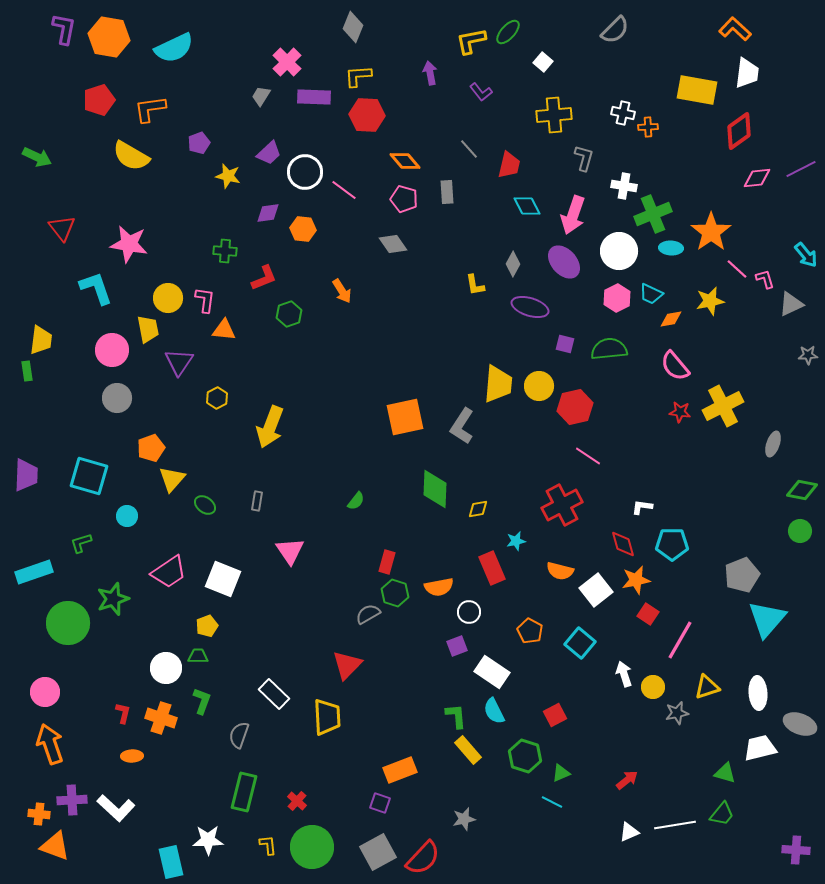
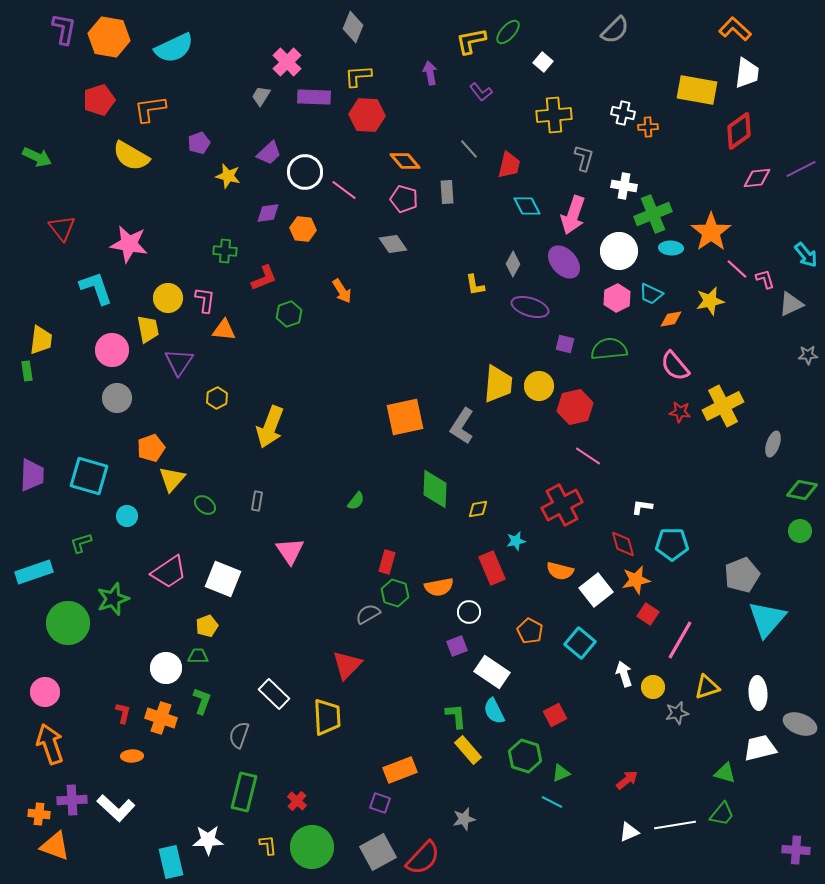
purple trapezoid at (26, 475): moved 6 px right
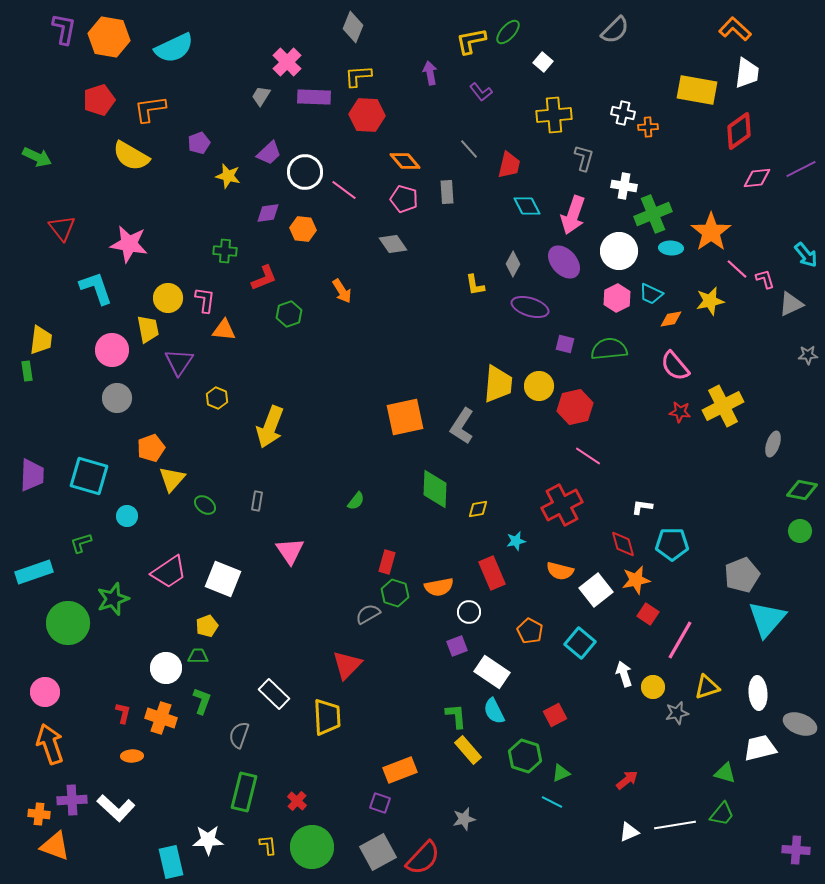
yellow hexagon at (217, 398): rotated 10 degrees counterclockwise
red rectangle at (492, 568): moved 5 px down
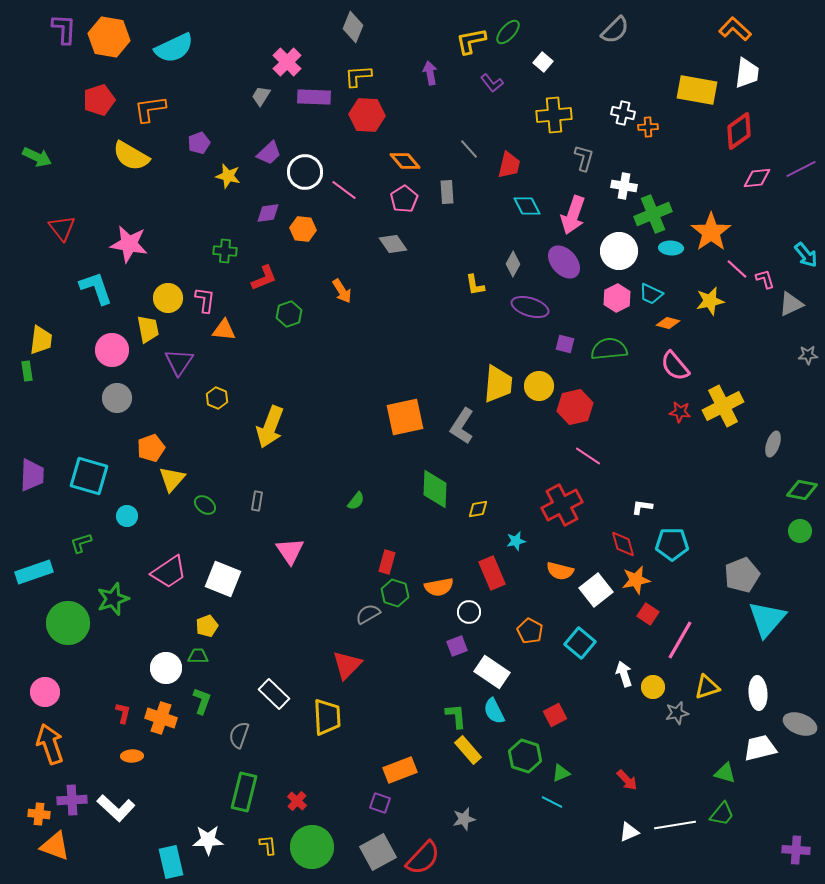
purple L-shape at (64, 29): rotated 8 degrees counterclockwise
purple L-shape at (481, 92): moved 11 px right, 9 px up
pink pentagon at (404, 199): rotated 24 degrees clockwise
orange diamond at (671, 319): moved 3 px left, 4 px down; rotated 25 degrees clockwise
red arrow at (627, 780): rotated 85 degrees clockwise
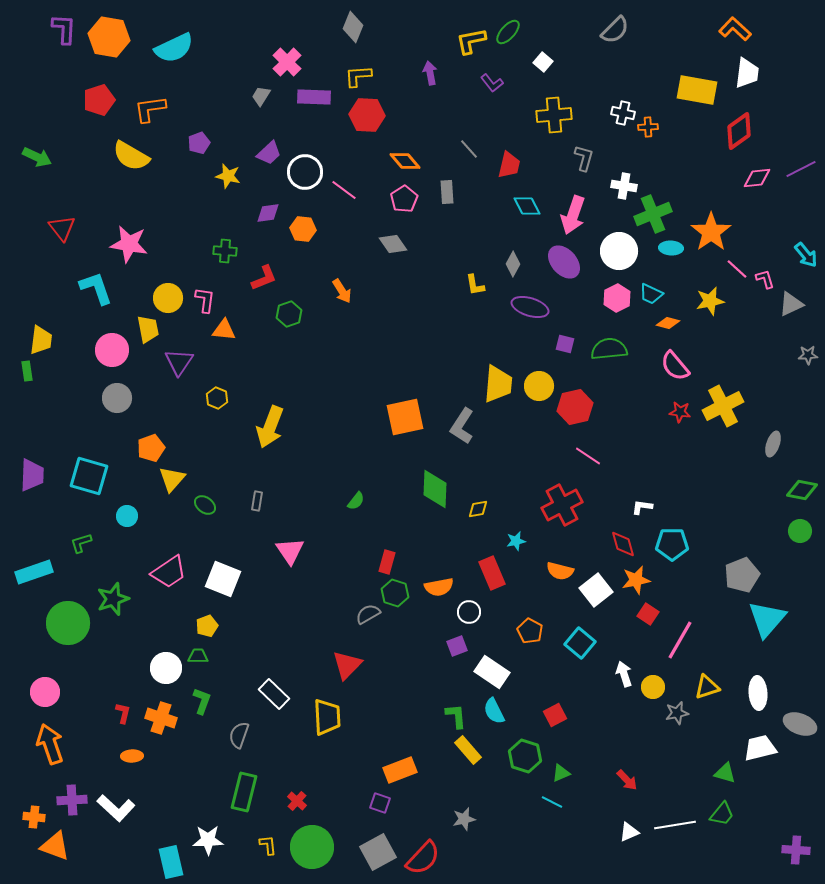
orange cross at (39, 814): moved 5 px left, 3 px down
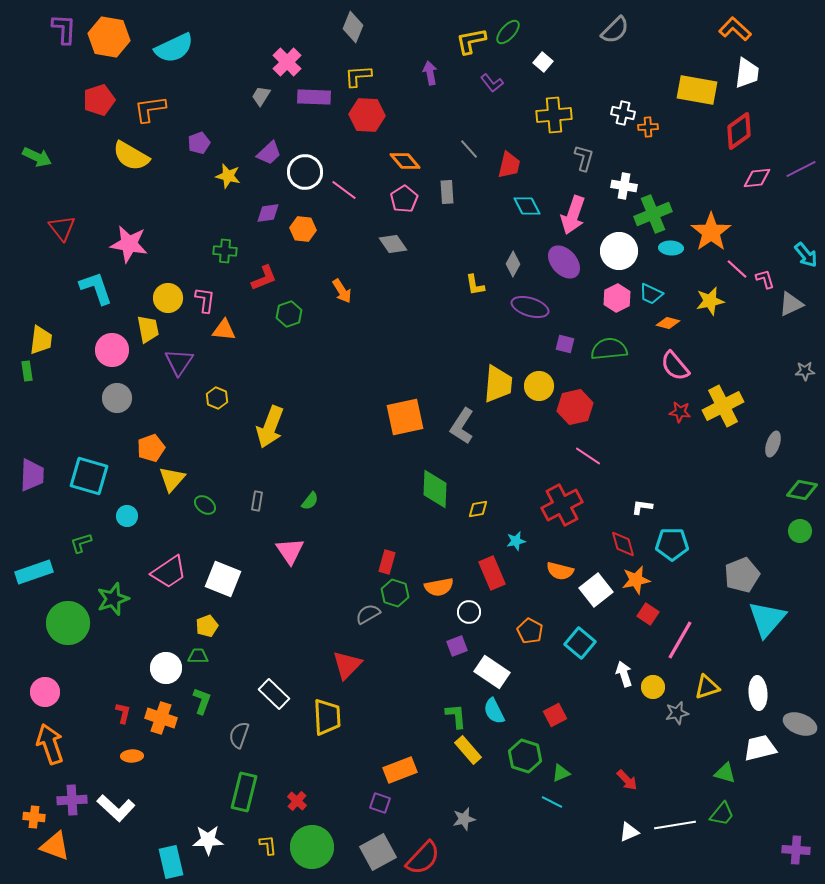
gray star at (808, 355): moved 3 px left, 16 px down
green semicircle at (356, 501): moved 46 px left
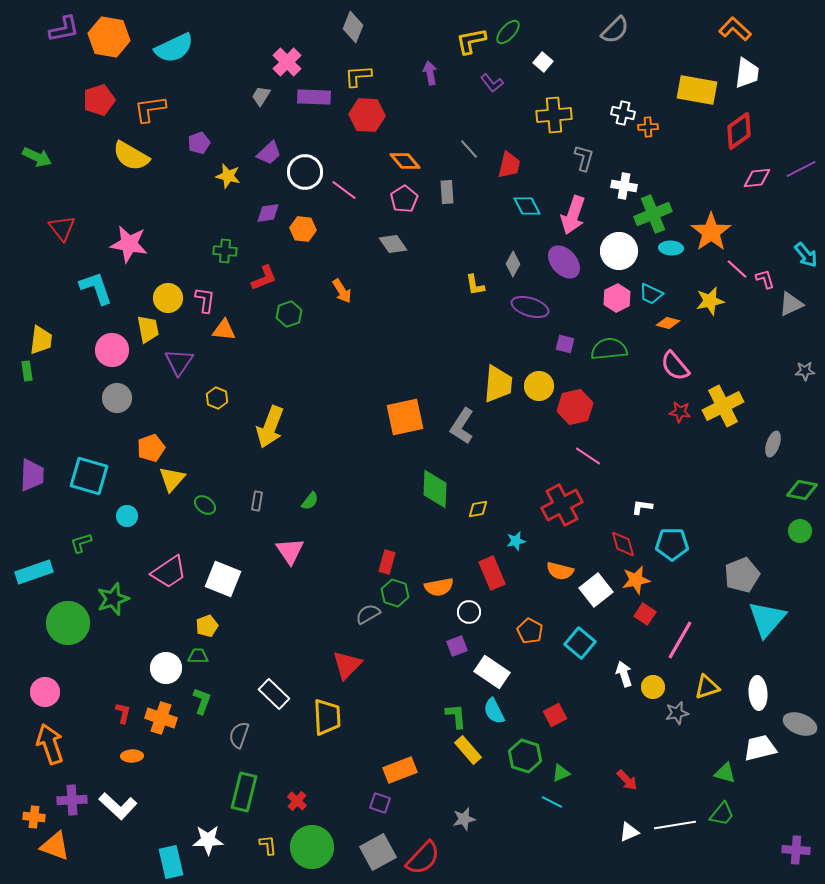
purple L-shape at (64, 29): rotated 76 degrees clockwise
red square at (648, 614): moved 3 px left
white L-shape at (116, 808): moved 2 px right, 2 px up
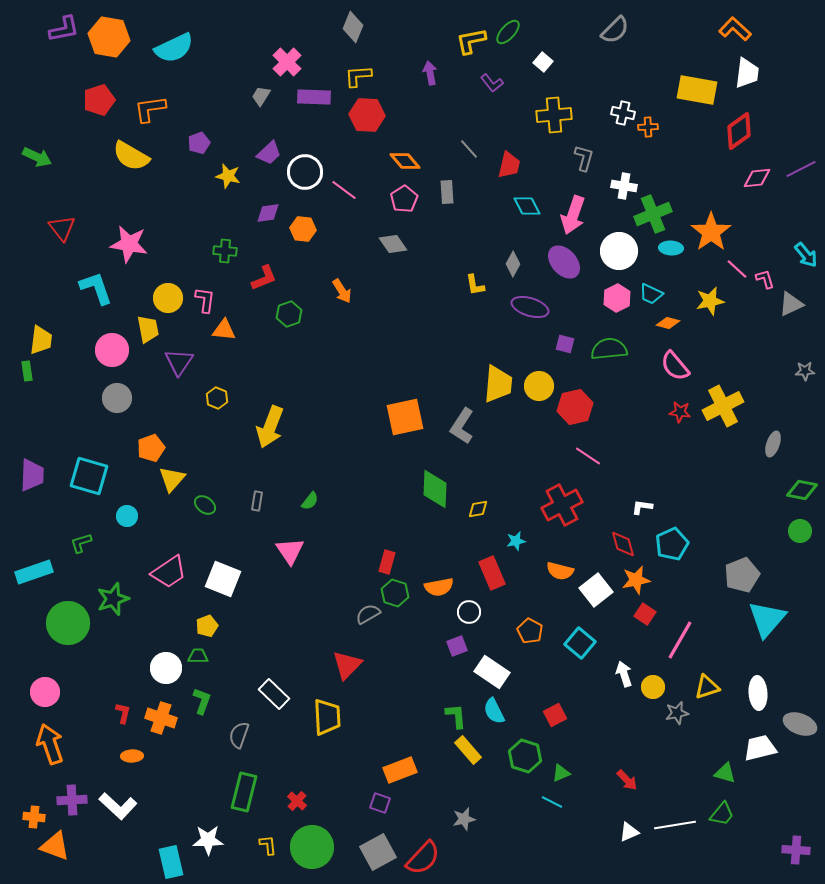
cyan pentagon at (672, 544): rotated 24 degrees counterclockwise
